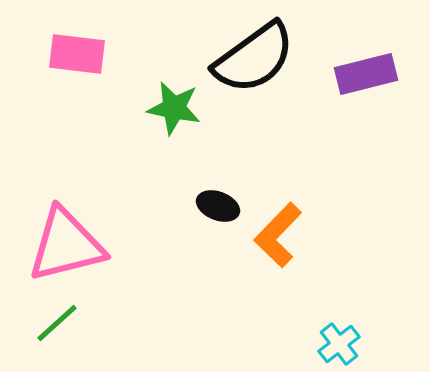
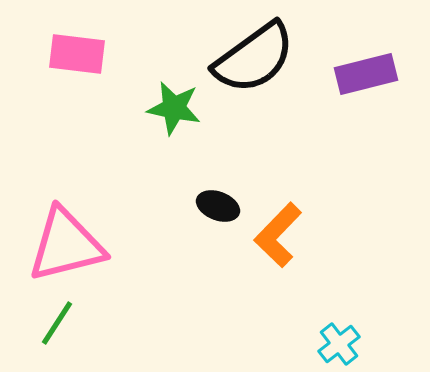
green line: rotated 15 degrees counterclockwise
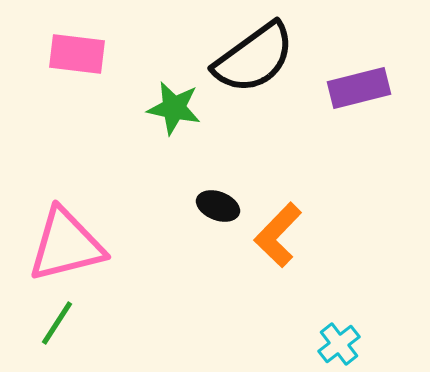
purple rectangle: moved 7 px left, 14 px down
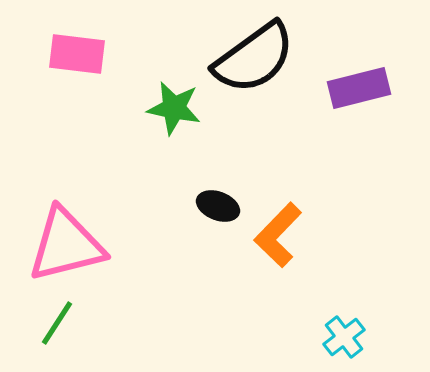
cyan cross: moved 5 px right, 7 px up
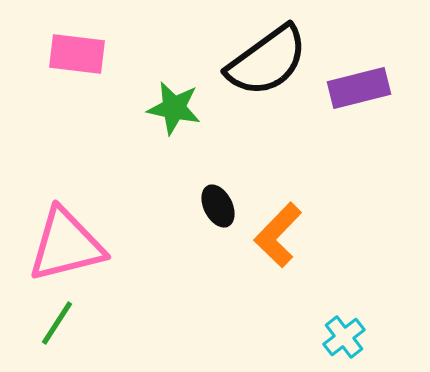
black semicircle: moved 13 px right, 3 px down
black ellipse: rotated 42 degrees clockwise
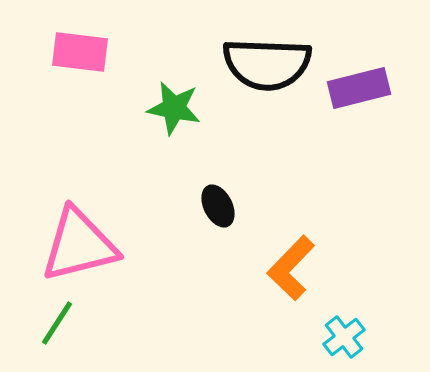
pink rectangle: moved 3 px right, 2 px up
black semicircle: moved 3 px down; rotated 38 degrees clockwise
orange L-shape: moved 13 px right, 33 px down
pink triangle: moved 13 px right
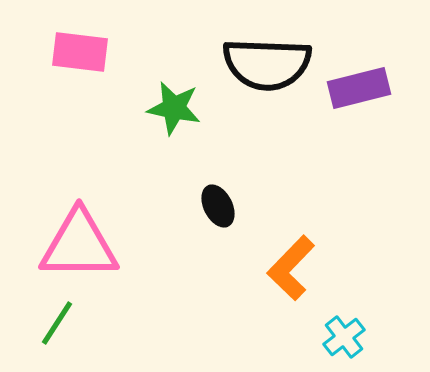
pink triangle: rotated 14 degrees clockwise
